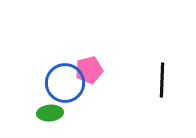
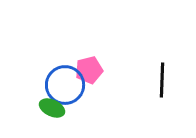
blue circle: moved 2 px down
green ellipse: moved 2 px right, 5 px up; rotated 30 degrees clockwise
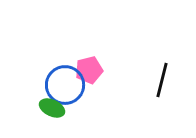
black line: rotated 12 degrees clockwise
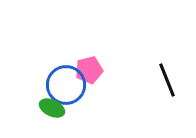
black line: moved 5 px right; rotated 36 degrees counterclockwise
blue circle: moved 1 px right
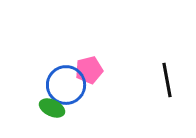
black line: rotated 12 degrees clockwise
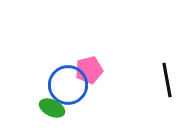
blue circle: moved 2 px right
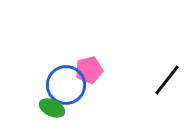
black line: rotated 48 degrees clockwise
blue circle: moved 2 px left
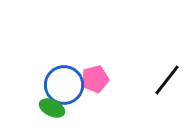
pink pentagon: moved 6 px right, 9 px down
blue circle: moved 2 px left
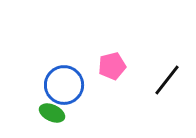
pink pentagon: moved 17 px right, 13 px up
green ellipse: moved 5 px down
